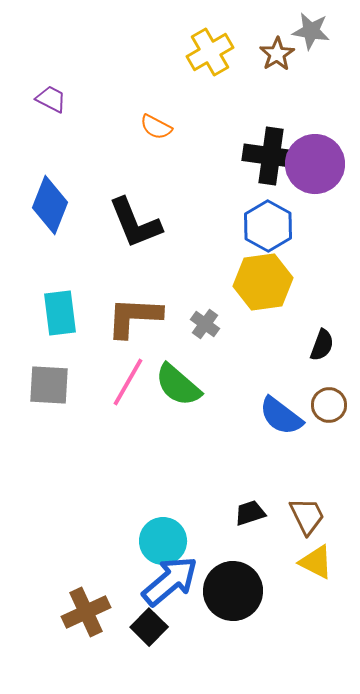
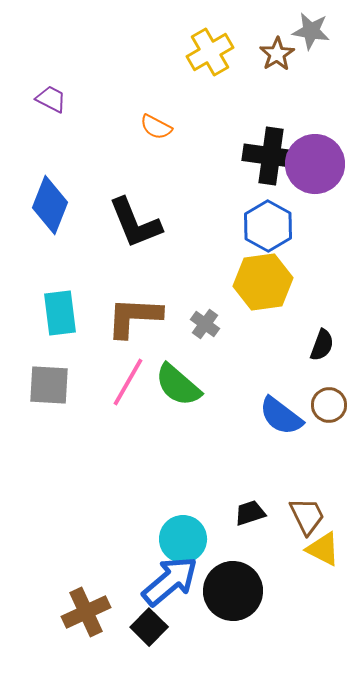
cyan circle: moved 20 px right, 2 px up
yellow triangle: moved 7 px right, 13 px up
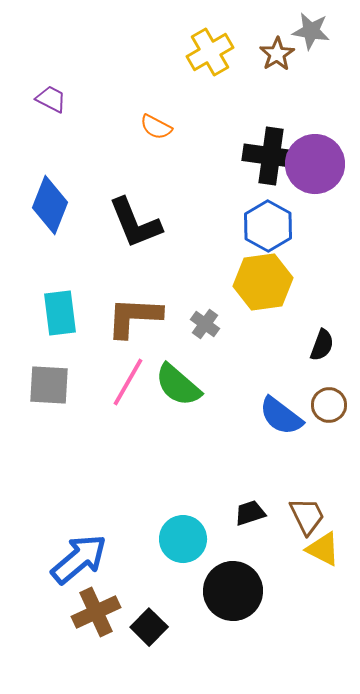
blue arrow: moved 91 px left, 22 px up
brown cross: moved 10 px right
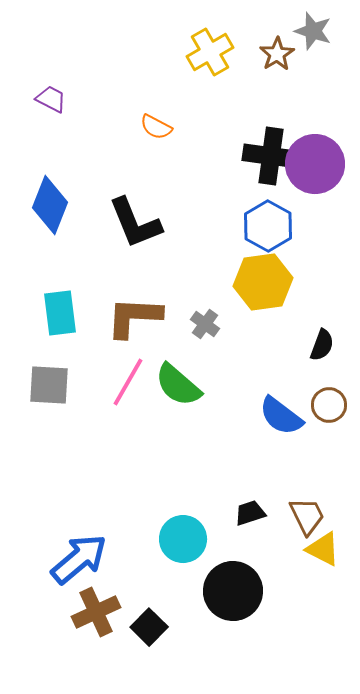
gray star: moved 2 px right; rotated 9 degrees clockwise
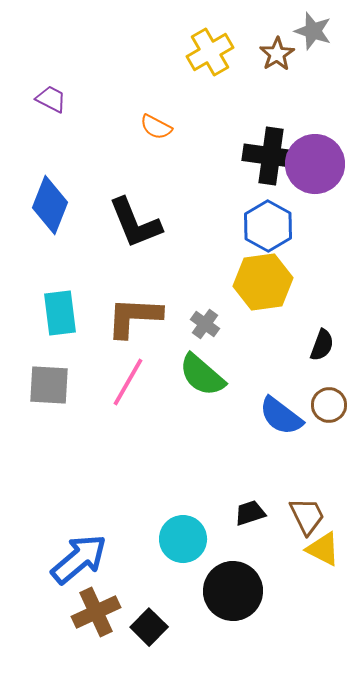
green semicircle: moved 24 px right, 10 px up
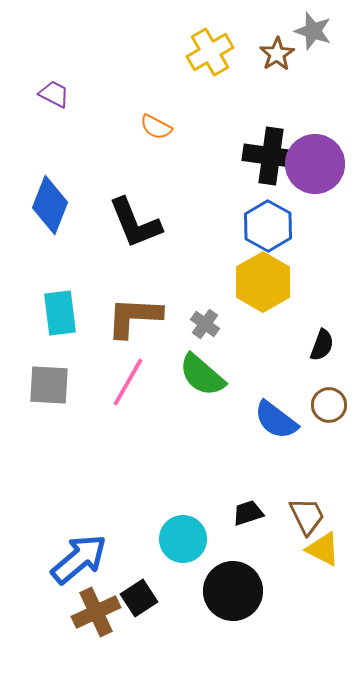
purple trapezoid: moved 3 px right, 5 px up
yellow hexagon: rotated 22 degrees counterclockwise
blue semicircle: moved 5 px left, 4 px down
black trapezoid: moved 2 px left
black square: moved 10 px left, 29 px up; rotated 12 degrees clockwise
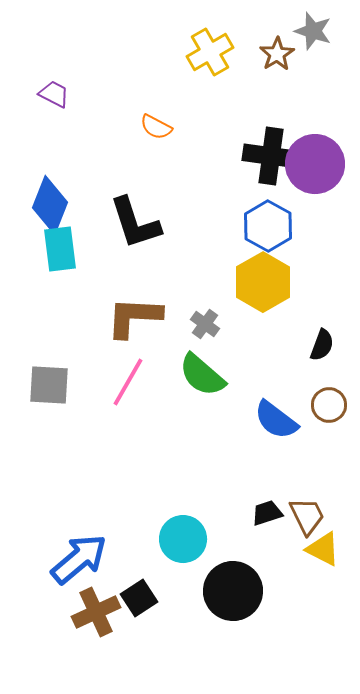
black L-shape: rotated 4 degrees clockwise
cyan rectangle: moved 64 px up
black trapezoid: moved 19 px right
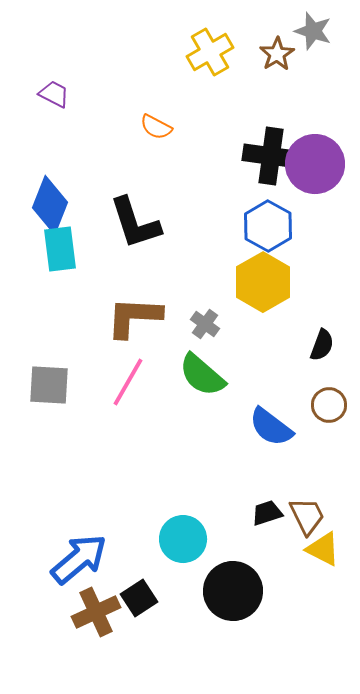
blue semicircle: moved 5 px left, 7 px down
